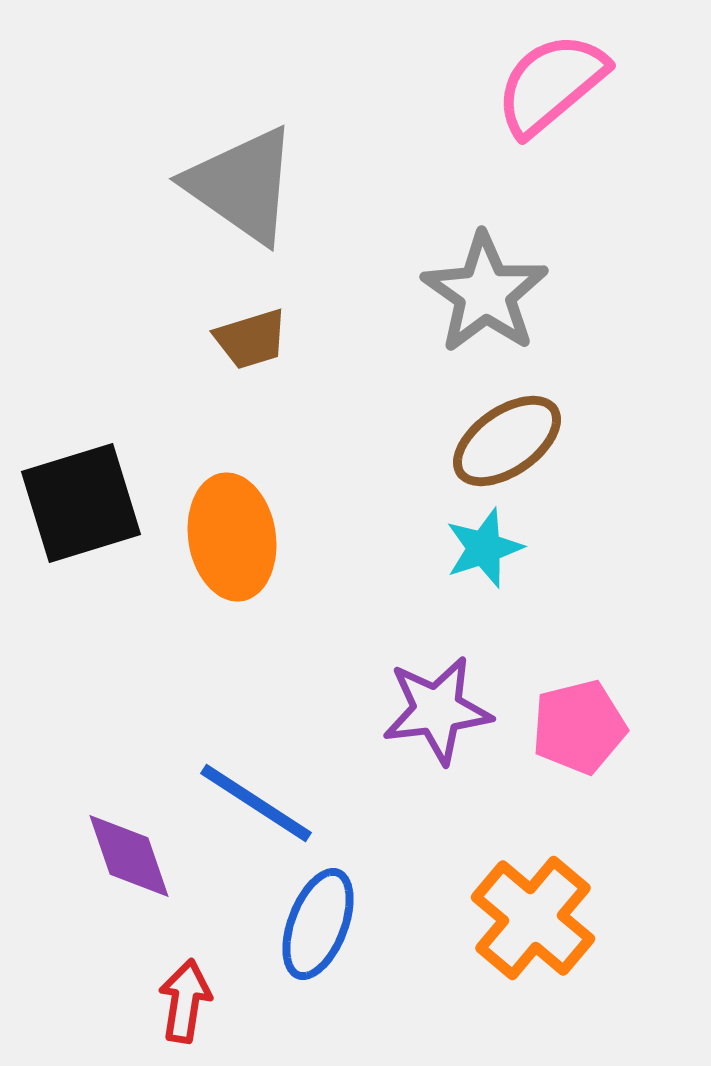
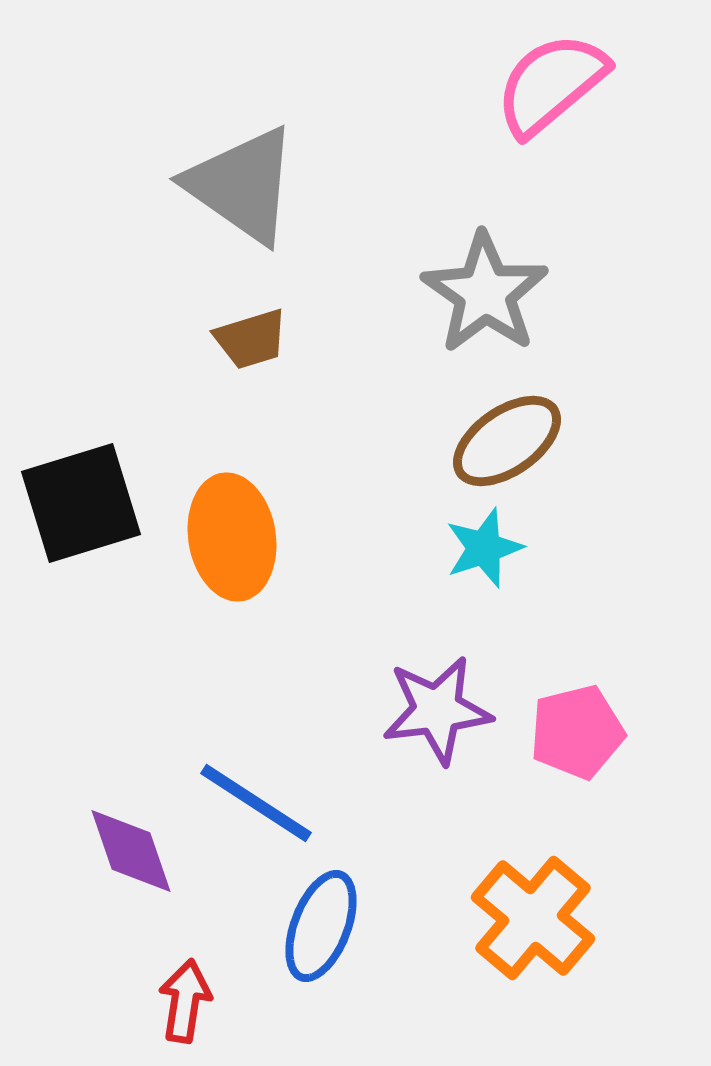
pink pentagon: moved 2 px left, 5 px down
purple diamond: moved 2 px right, 5 px up
blue ellipse: moved 3 px right, 2 px down
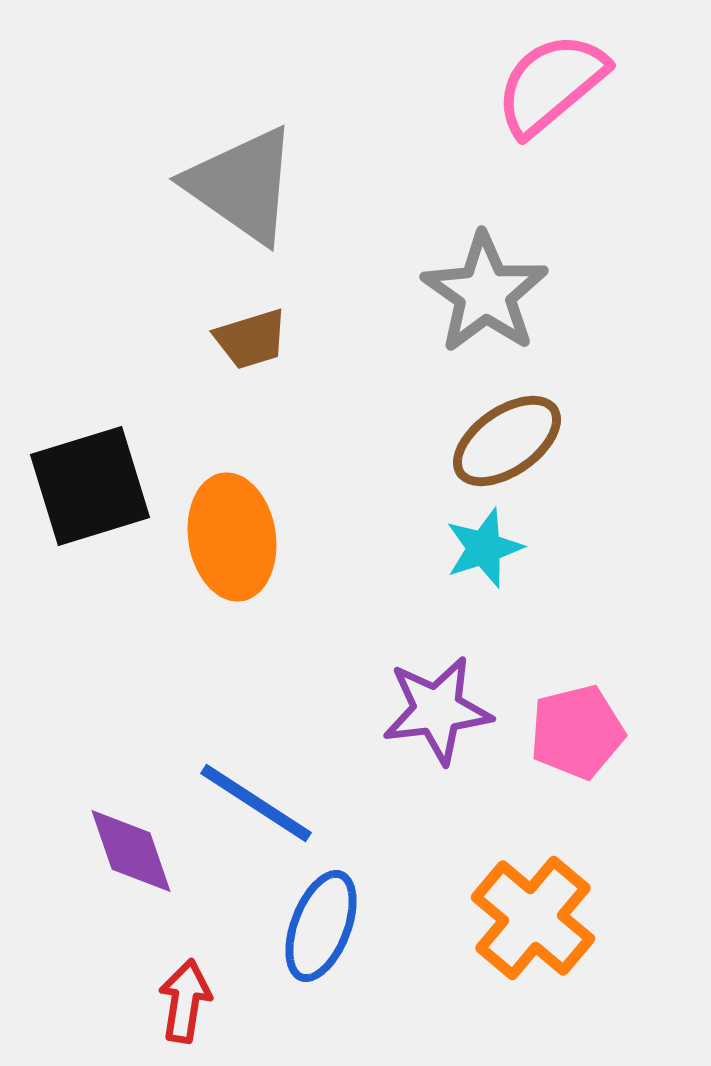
black square: moved 9 px right, 17 px up
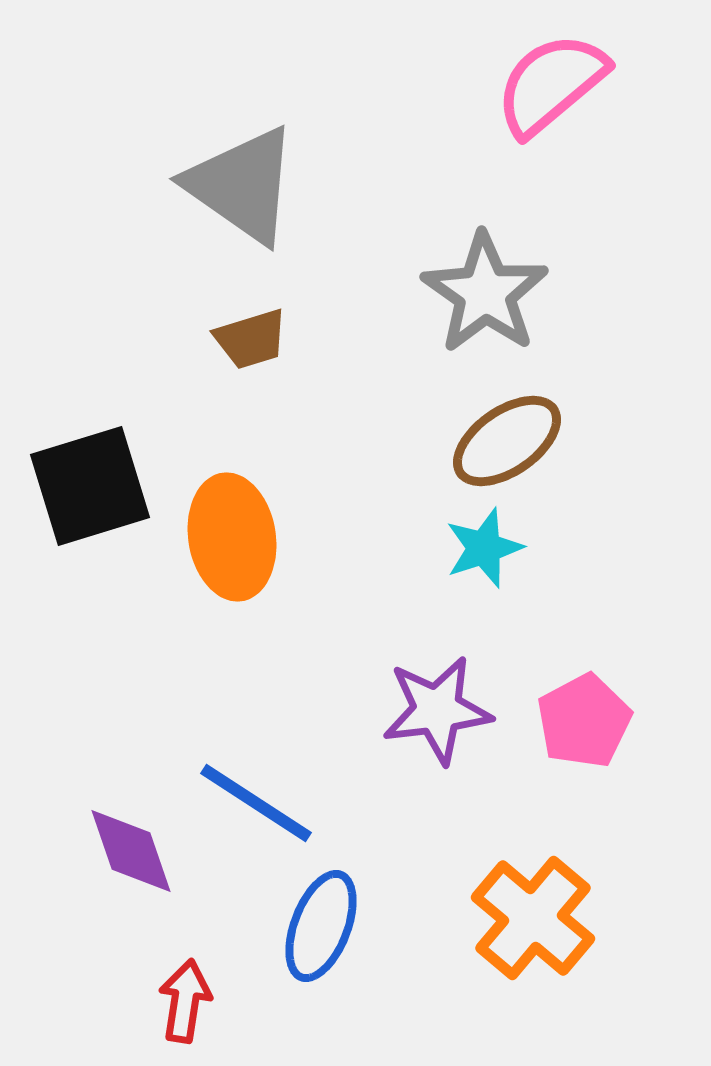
pink pentagon: moved 7 px right, 11 px up; rotated 14 degrees counterclockwise
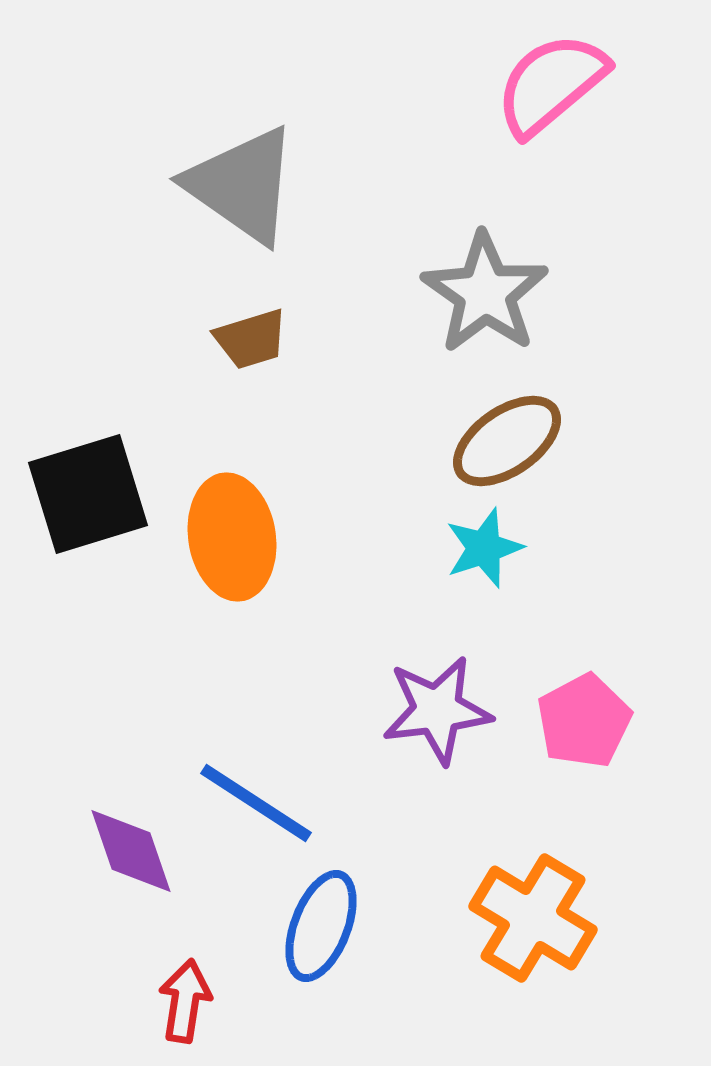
black square: moved 2 px left, 8 px down
orange cross: rotated 9 degrees counterclockwise
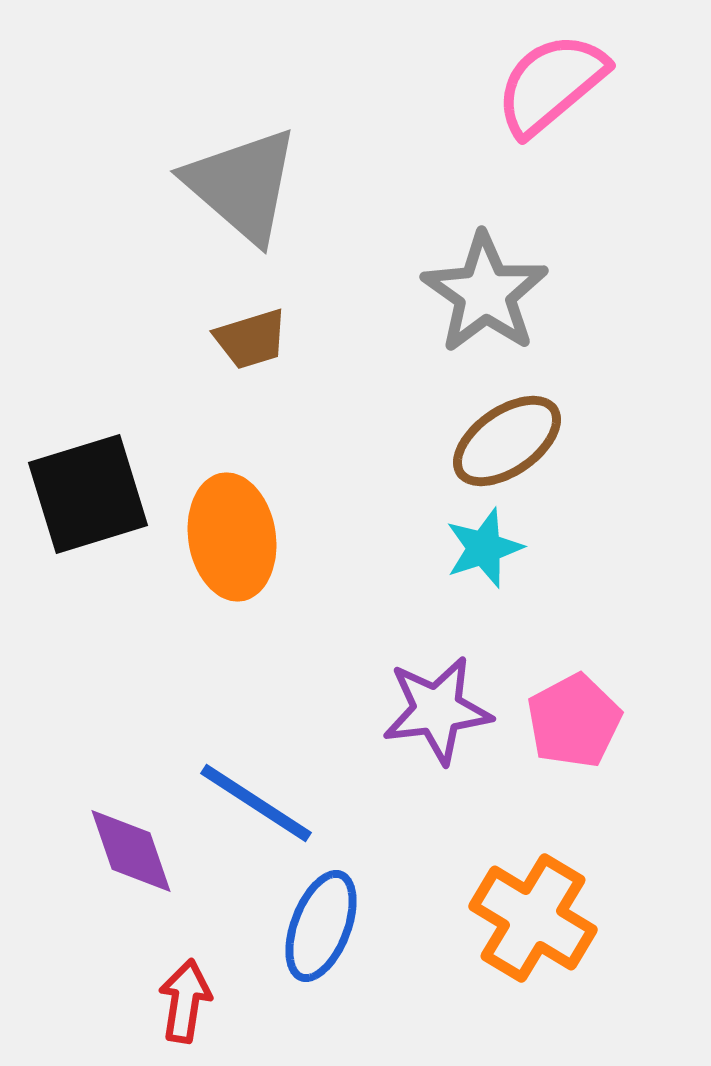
gray triangle: rotated 6 degrees clockwise
pink pentagon: moved 10 px left
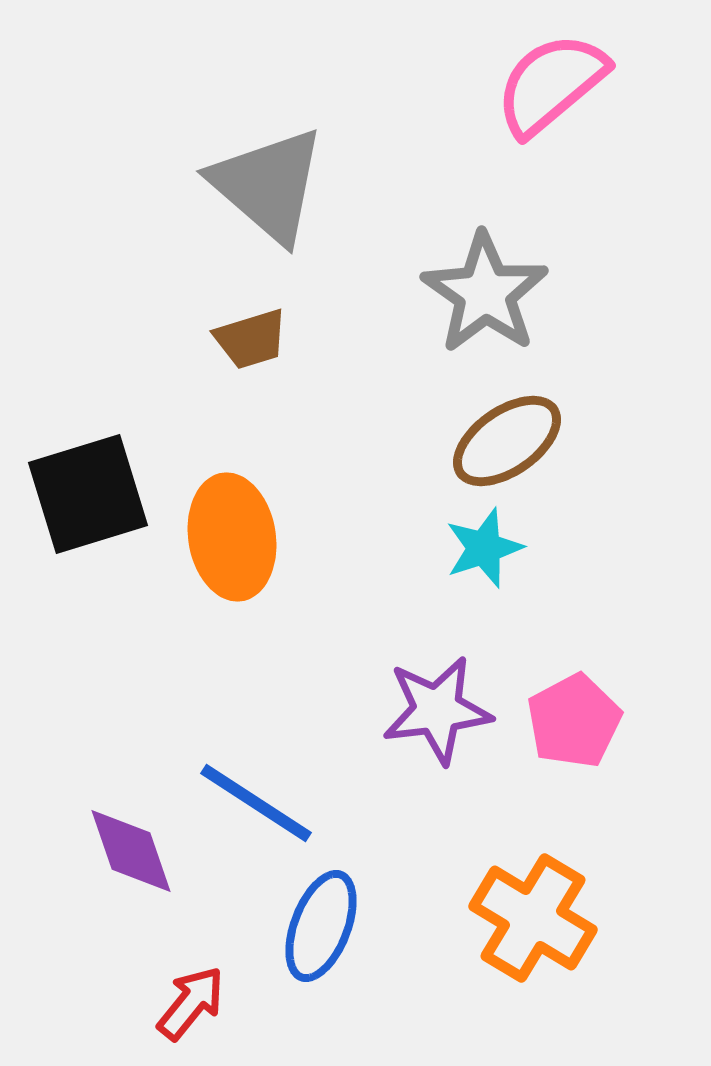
gray triangle: moved 26 px right
red arrow: moved 6 px right, 2 px down; rotated 30 degrees clockwise
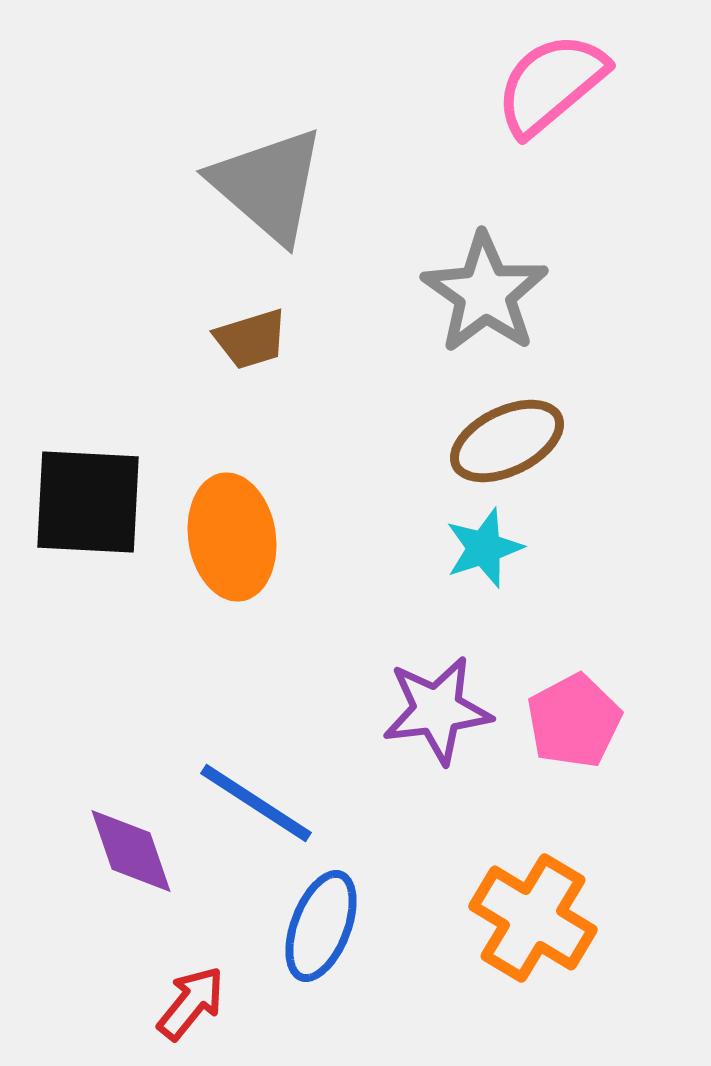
brown ellipse: rotated 9 degrees clockwise
black square: moved 8 px down; rotated 20 degrees clockwise
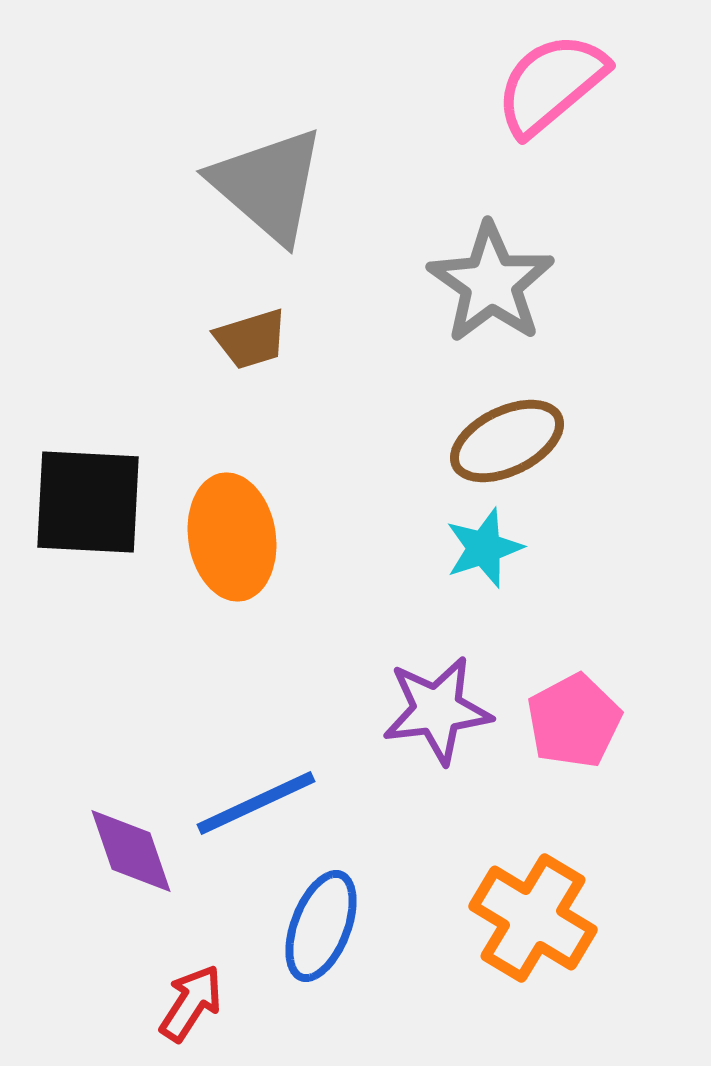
gray star: moved 6 px right, 10 px up
blue line: rotated 58 degrees counterclockwise
red arrow: rotated 6 degrees counterclockwise
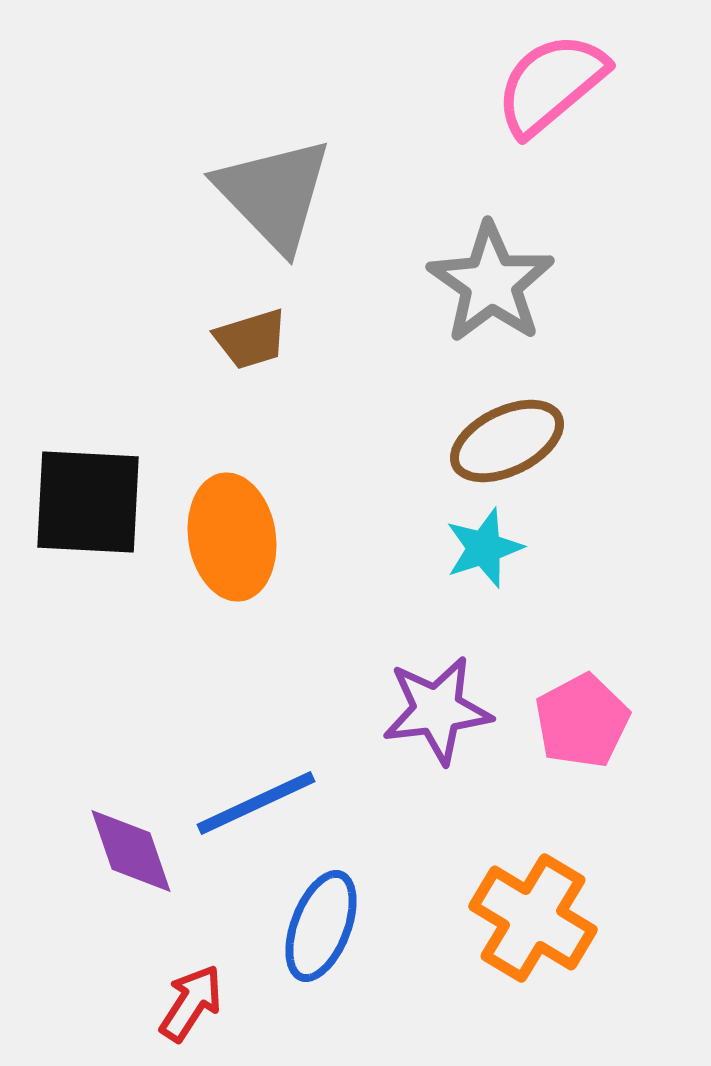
gray triangle: moved 6 px right, 9 px down; rotated 5 degrees clockwise
pink pentagon: moved 8 px right
